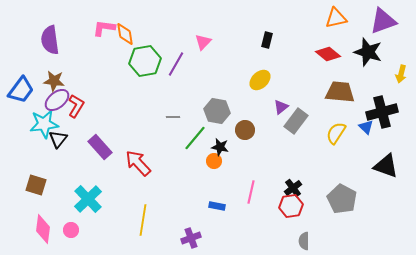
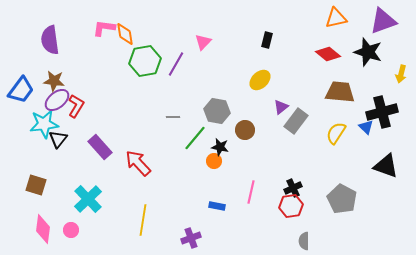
black cross at (293, 188): rotated 12 degrees clockwise
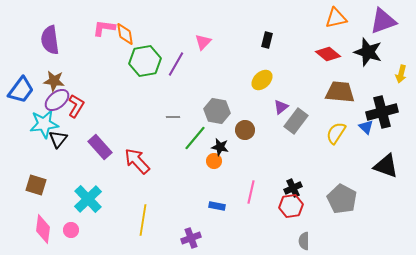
yellow ellipse at (260, 80): moved 2 px right
red arrow at (138, 163): moved 1 px left, 2 px up
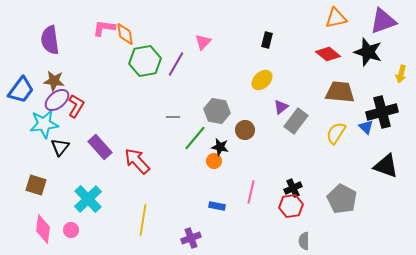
black triangle at (58, 139): moved 2 px right, 8 px down
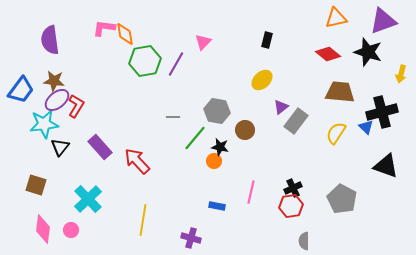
purple cross at (191, 238): rotated 36 degrees clockwise
